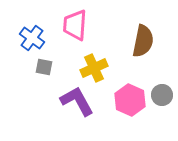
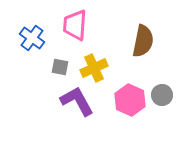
gray square: moved 16 px right
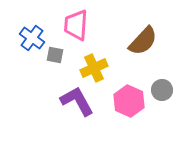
pink trapezoid: moved 1 px right
brown semicircle: rotated 32 degrees clockwise
gray square: moved 5 px left, 12 px up
gray circle: moved 5 px up
pink hexagon: moved 1 px left, 1 px down
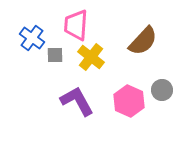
gray square: rotated 12 degrees counterclockwise
yellow cross: moved 3 px left, 11 px up; rotated 28 degrees counterclockwise
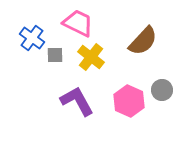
pink trapezoid: moved 2 px right, 2 px up; rotated 112 degrees clockwise
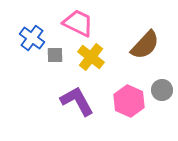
brown semicircle: moved 2 px right, 4 px down
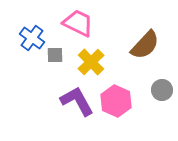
yellow cross: moved 5 px down; rotated 8 degrees clockwise
pink hexagon: moved 13 px left
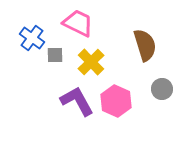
brown semicircle: rotated 60 degrees counterclockwise
gray circle: moved 1 px up
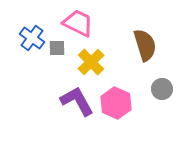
gray square: moved 2 px right, 7 px up
pink hexagon: moved 2 px down
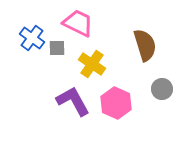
yellow cross: moved 1 px right, 2 px down; rotated 12 degrees counterclockwise
purple L-shape: moved 4 px left
